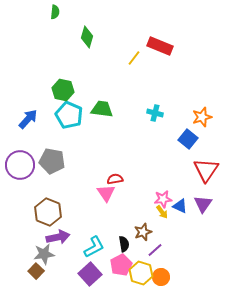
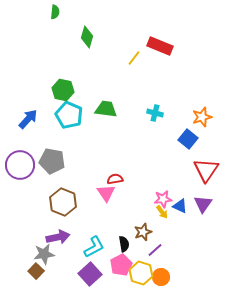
green trapezoid: moved 4 px right
brown hexagon: moved 15 px right, 10 px up
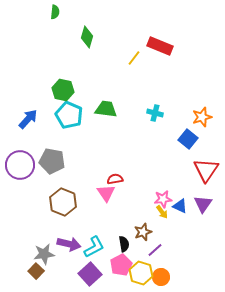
purple arrow: moved 11 px right, 7 px down; rotated 25 degrees clockwise
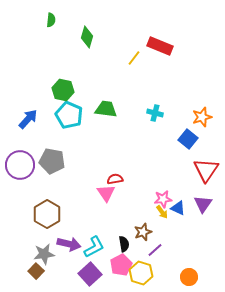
green semicircle: moved 4 px left, 8 px down
brown hexagon: moved 16 px left, 12 px down; rotated 8 degrees clockwise
blue triangle: moved 2 px left, 2 px down
orange circle: moved 28 px right
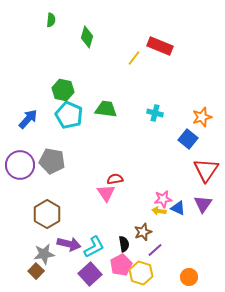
yellow arrow: moved 3 px left, 1 px up; rotated 136 degrees clockwise
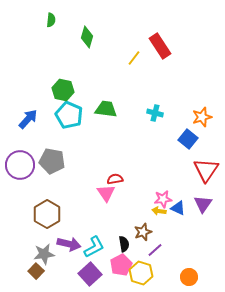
red rectangle: rotated 35 degrees clockwise
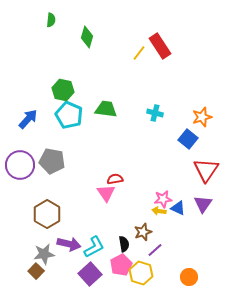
yellow line: moved 5 px right, 5 px up
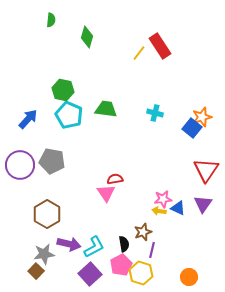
blue square: moved 4 px right, 11 px up
purple line: moved 3 px left; rotated 35 degrees counterclockwise
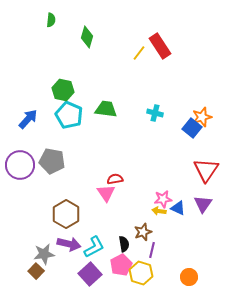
brown hexagon: moved 19 px right
